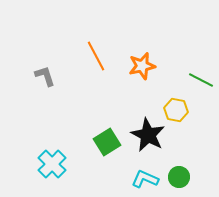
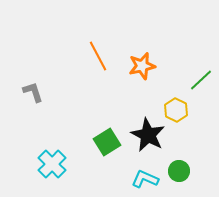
orange line: moved 2 px right
gray L-shape: moved 12 px left, 16 px down
green line: rotated 70 degrees counterclockwise
yellow hexagon: rotated 15 degrees clockwise
green circle: moved 6 px up
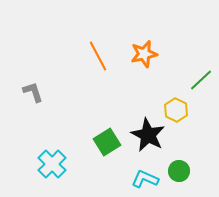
orange star: moved 2 px right, 12 px up
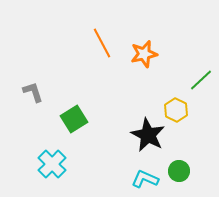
orange line: moved 4 px right, 13 px up
green square: moved 33 px left, 23 px up
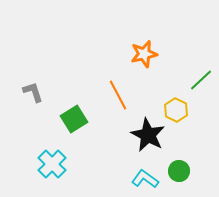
orange line: moved 16 px right, 52 px down
cyan L-shape: rotated 12 degrees clockwise
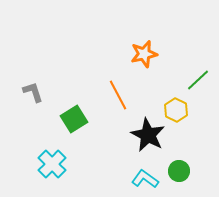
green line: moved 3 px left
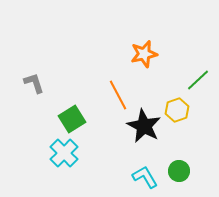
gray L-shape: moved 1 px right, 9 px up
yellow hexagon: moved 1 px right; rotated 15 degrees clockwise
green square: moved 2 px left
black star: moved 4 px left, 9 px up
cyan cross: moved 12 px right, 11 px up
cyan L-shape: moved 2 px up; rotated 24 degrees clockwise
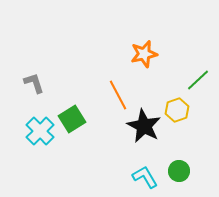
cyan cross: moved 24 px left, 22 px up
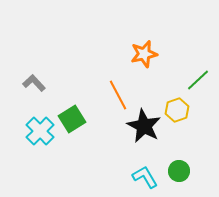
gray L-shape: rotated 25 degrees counterclockwise
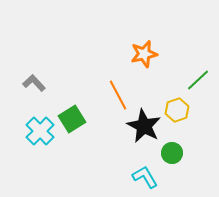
green circle: moved 7 px left, 18 px up
